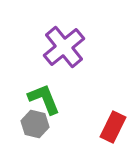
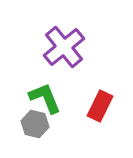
green L-shape: moved 1 px right, 1 px up
red rectangle: moved 13 px left, 21 px up
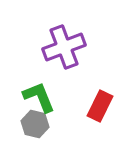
purple cross: rotated 18 degrees clockwise
green L-shape: moved 6 px left, 1 px up
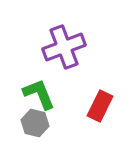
green L-shape: moved 3 px up
gray hexagon: moved 1 px up
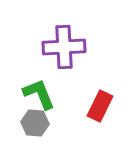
purple cross: rotated 18 degrees clockwise
gray hexagon: rotated 8 degrees counterclockwise
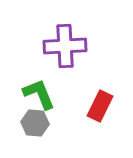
purple cross: moved 1 px right, 1 px up
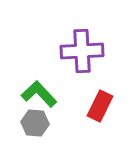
purple cross: moved 17 px right, 5 px down
green L-shape: rotated 21 degrees counterclockwise
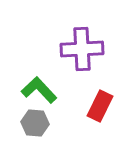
purple cross: moved 2 px up
green L-shape: moved 4 px up
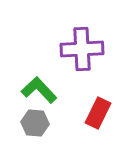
red rectangle: moved 2 px left, 7 px down
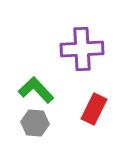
green L-shape: moved 3 px left
red rectangle: moved 4 px left, 4 px up
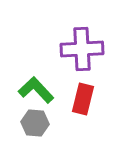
red rectangle: moved 11 px left, 10 px up; rotated 12 degrees counterclockwise
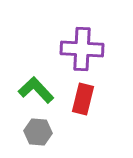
purple cross: rotated 6 degrees clockwise
gray hexagon: moved 3 px right, 9 px down
